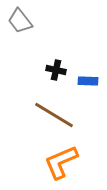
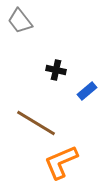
blue rectangle: moved 1 px left, 10 px down; rotated 42 degrees counterclockwise
brown line: moved 18 px left, 8 px down
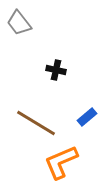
gray trapezoid: moved 1 px left, 2 px down
blue rectangle: moved 26 px down
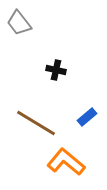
orange L-shape: moved 5 px right; rotated 63 degrees clockwise
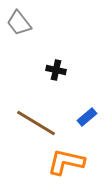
orange L-shape: rotated 27 degrees counterclockwise
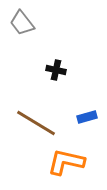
gray trapezoid: moved 3 px right
blue rectangle: rotated 24 degrees clockwise
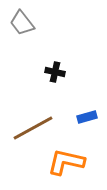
black cross: moved 1 px left, 2 px down
brown line: moved 3 px left, 5 px down; rotated 60 degrees counterclockwise
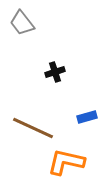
black cross: rotated 30 degrees counterclockwise
brown line: rotated 54 degrees clockwise
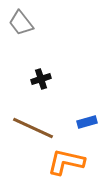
gray trapezoid: moved 1 px left
black cross: moved 14 px left, 7 px down
blue rectangle: moved 5 px down
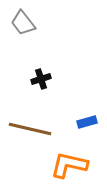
gray trapezoid: moved 2 px right
brown line: moved 3 px left, 1 px down; rotated 12 degrees counterclockwise
orange L-shape: moved 3 px right, 3 px down
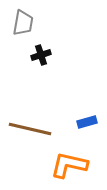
gray trapezoid: rotated 132 degrees counterclockwise
black cross: moved 24 px up
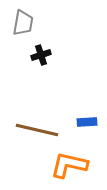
blue rectangle: rotated 12 degrees clockwise
brown line: moved 7 px right, 1 px down
